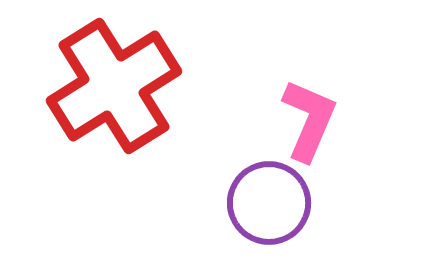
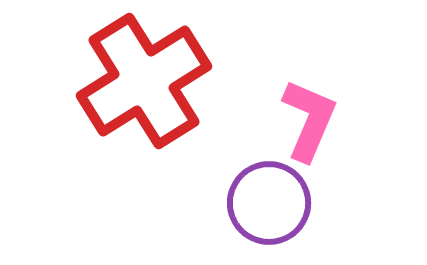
red cross: moved 30 px right, 5 px up
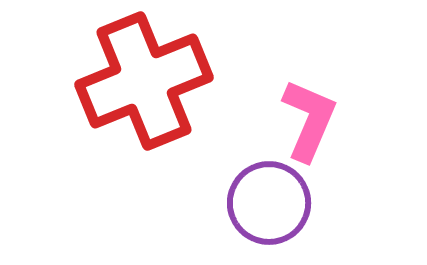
red cross: rotated 10 degrees clockwise
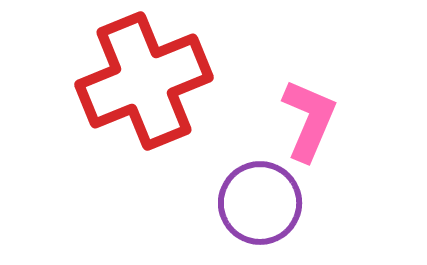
purple circle: moved 9 px left
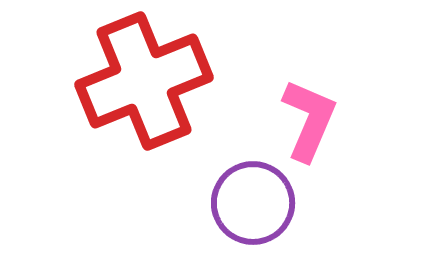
purple circle: moved 7 px left
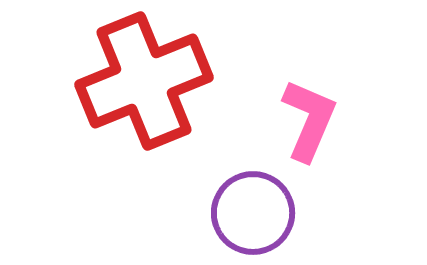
purple circle: moved 10 px down
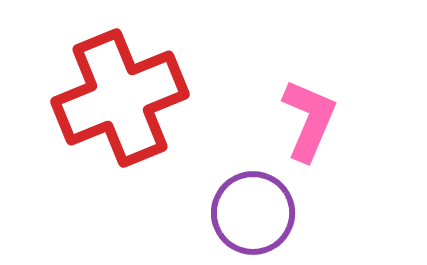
red cross: moved 24 px left, 17 px down
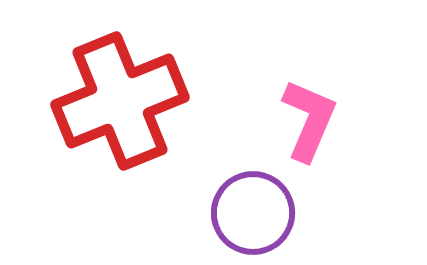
red cross: moved 3 px down
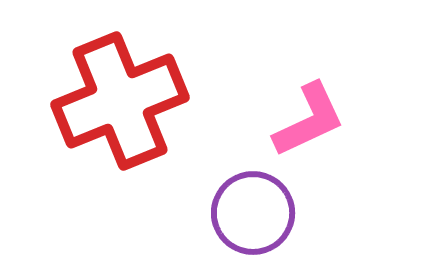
pink L-shape: rotated 42 degrees clockwise
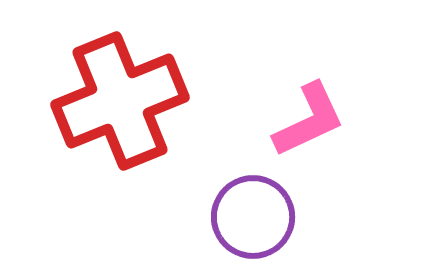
purple circle: moved 4 px down
